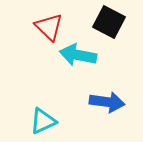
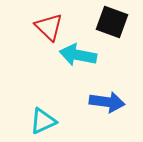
black square: moved 3 px right; rotated 8 degrees counterclockwise
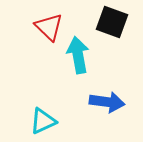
cyan arrow: rotated 69 degrees clockwise
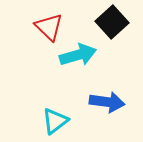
black square: rotated 28 degrees clockwise
cyan arrow: rotated 84 degrees clockwise
cyan triangle: moved 12 px right; rotated 12 degrees counterclockwise
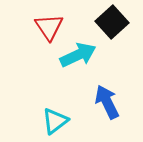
red triangle: rotated 12 degrees clockwise
cyan arrow: rotated 9 degrees counterclockwise
blue arrow: rotated 124 degrees counterclockwise
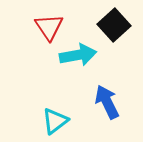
black square: moved 2 px right, 3 px down
cyan arrow: rotated 15 degrees clockwise
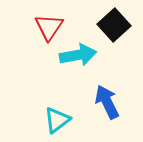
red triangle: rotated 8 degrees clockwise
cyan triangle: moved 2 px right, 1 px up
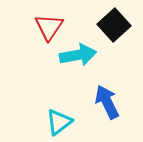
cyan triangle: moved 2 px right, 2 px down
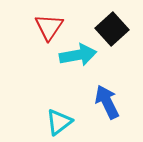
black square: moved 2 px left, 4 px down
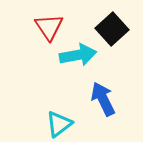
red triangle: rotated 8 degrees counterclockwise
blue arrow: moved 4 px left, 3 px up
cyan triangle: moved 2 px down
